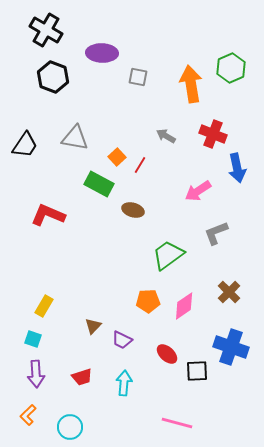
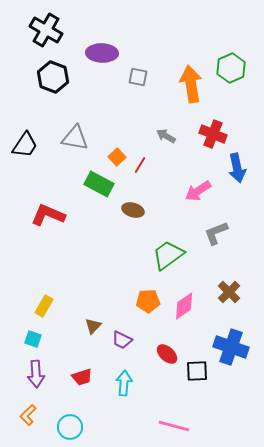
pink line: moved 3 px left, 3 px down
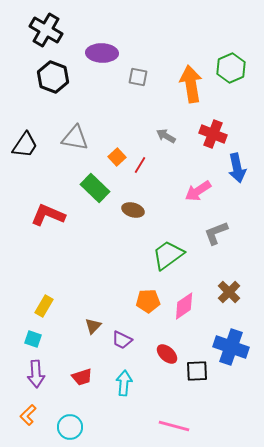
green rectangle: moved 4 px left, 4 px down; rotated 16 degrees clockwise
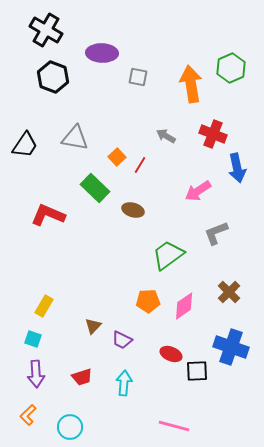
red ellipse: moved 4 px right; rotated 20 degrees counterclockwise
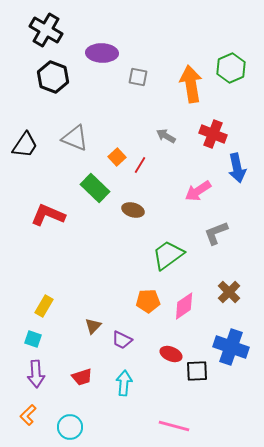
gray triangle: rotated 12 degrees clockwise
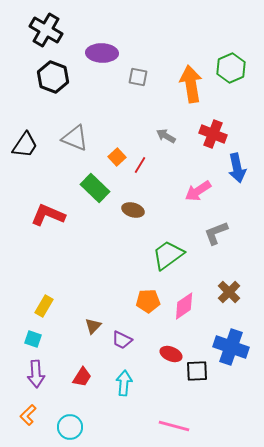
red trapezoid: rotated 40 degrees counterclockwise
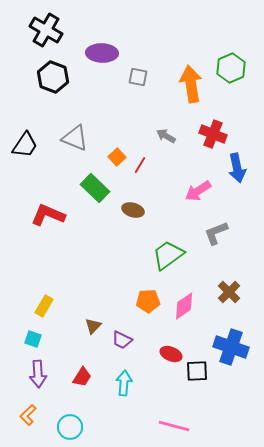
purple arrow: moved 2 px right
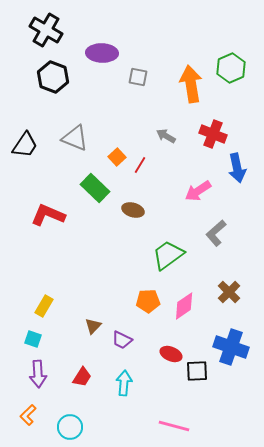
gray L-shape: rotated 20 degrees counterclockwise
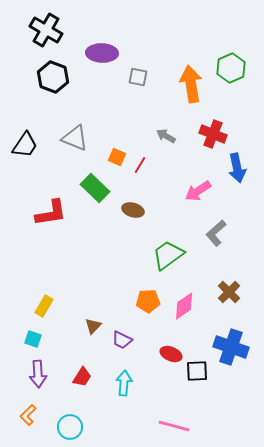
orange square: rotated 24 degrees counterclockwise
red L-shape: moved 3 px right, 2 px up; rotated 148 degrees clockwise
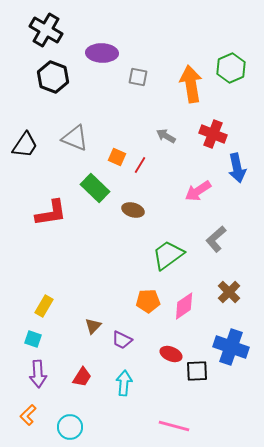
gray L-shape: moved 6 px down
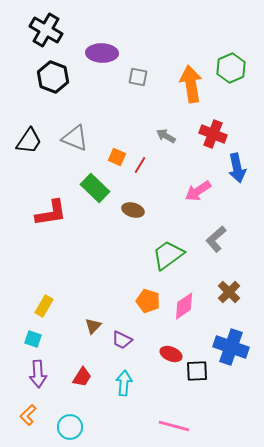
black trapezoid: moved 4 px right, 4 px up
orange pentagon: rotated 20 degrees clockwise
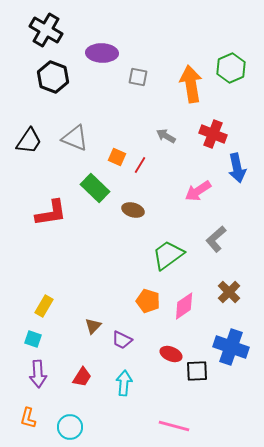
orange L-shape: moved 3 px down; rotated 30 degrees counterclockwise
